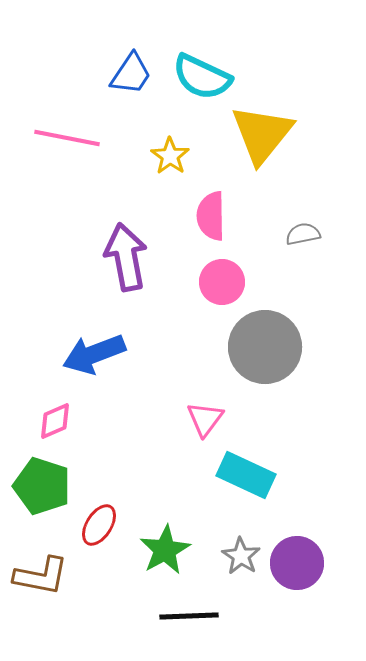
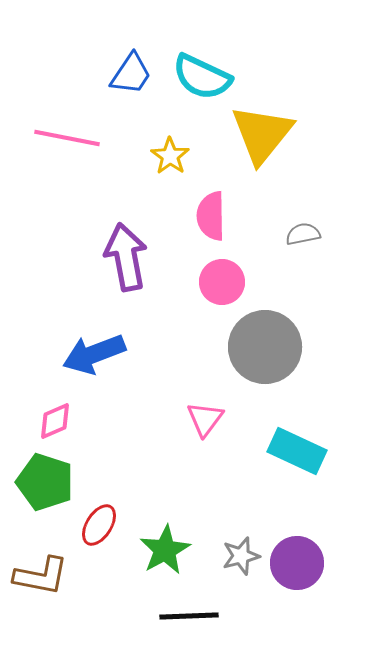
cyan rectangle: moved 51 px right, 24 px up
green pentagon: moved 3 px right, 4 px up
gray star: rotated 24 degrees clockwise
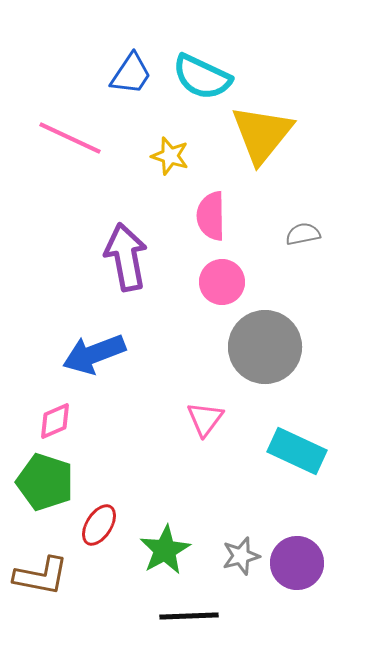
pink line: moved 3 px right; rotated 14 degrees clockwise
yellow star: rotated 18 degrees counterclockwise
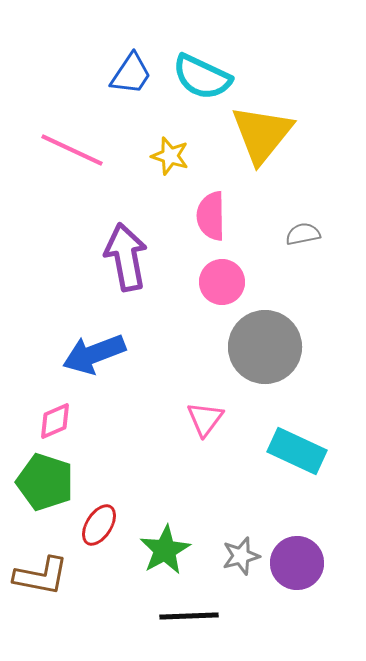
pink line: moved 2 px right, 12 px down
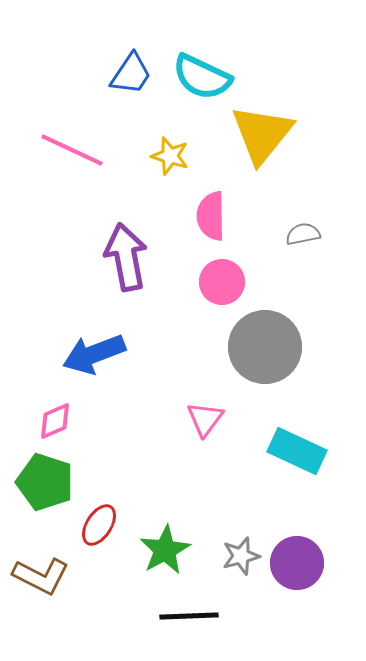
brown L-shape: rotated 16 degrees clockwise
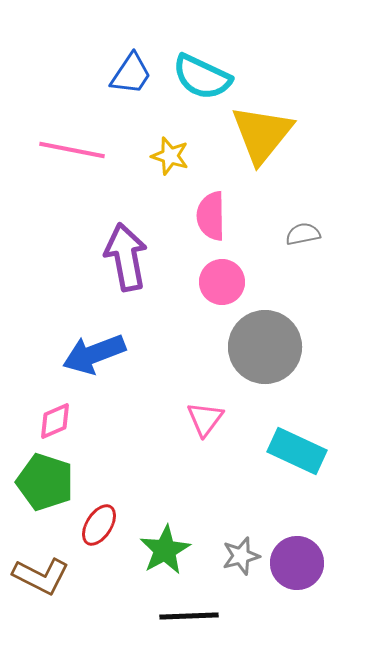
pink line: rotated 14 degrees counterclockwise
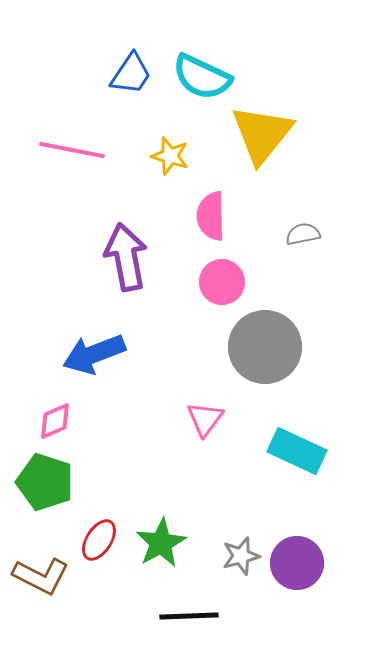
red ellipse: moved 15 px down
green star: moved 4 px left, 7 px up
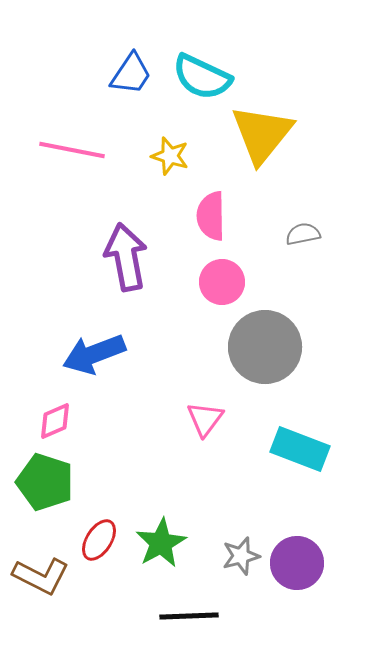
cyan rectangle: moved 3 px right, 2 px up; rotated 4 degrees counterclockwise
